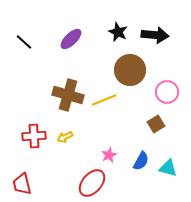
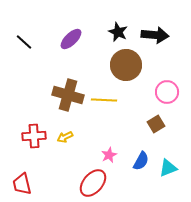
brown circle: moved 4 px left, 5 px up
yellow line: rotated 25 degrees clockwise
cyan triangle: rotated 36 degrees counterclockwise
red ellipse: moved 1 px right
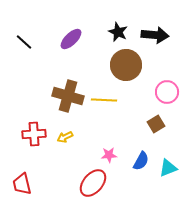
brown cross: moved 1 px down
red cross: moved 2 px up
pink star: rotated 21 degrees clockwise
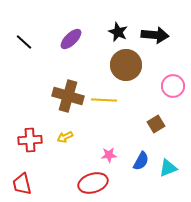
pink circle: moved 6 px right, 6 px up
red cross: moved 4 px left, 6 px down
red ellipse: rotated 32 degrees clockwise
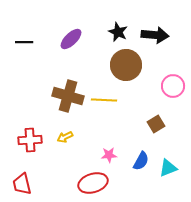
black line: rotated 42 degrees counterclockwise
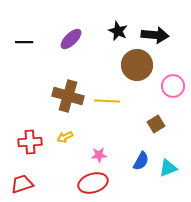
black star: moved 1 px up
brown circle: moved 11 px right
yellow line: moved 3 px right, 1 px down
red cross: moved 2 px down
pink star: moved 10 px left
red trapezoid: rotated 85 degrees clockwise
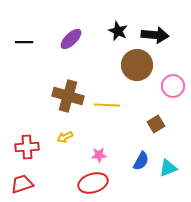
yellow line: moved 4 px down
red cross: moved 3 px left, 5 px down
